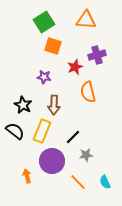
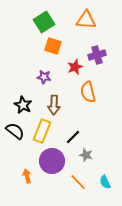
gray star: rotated 24 degrees clockwise
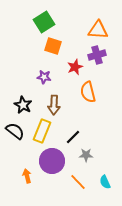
orange triangle: moved 12 px right, 10 px down
gray star: rotated 16 degrees counterclockwise
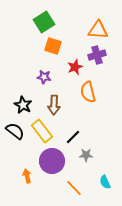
yellow rectangle: rotated 60 degrees counterclockwise
orange line: moved 4 px left, 6 px down
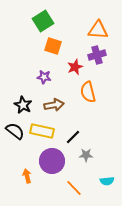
green square: moved 1 px left, 1 px up
brown arrow: rotated 102 degrees counterclockwise
yellow rectangle: rotated 40 degrees counterclockwise
cyan semicircle: moved 2 px right, 1 px up; rotated 72 degrees counterclockwise
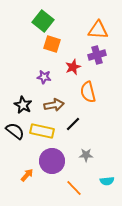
green square: rotated 20 degrees counterclockwise
orange square: moved 1 px left, 2 px up
red star: moved 2 px left
black line: moved 13 px up
orange arrow: moved 1 px up; rotated 56 degrees clockwise
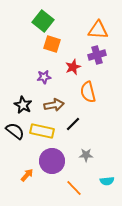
purple star: rotated 16 degrees counterclockwise
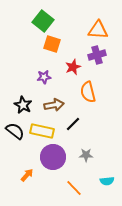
purple circle: moved 1 px right, 4 px up
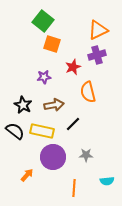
orange triangle: rotated 30 degrees counterclockwise
orange line: rotated 48 degrees clockwise
